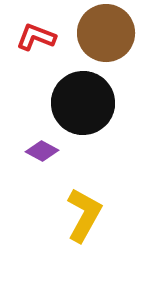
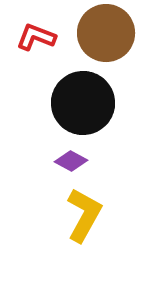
purple diamond: moved 29 px right, 10 px down
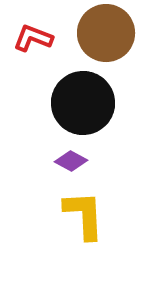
red L-shape: moved 3 px left, 1 px down
yellow L-shape: rotated 32 degrees counterclockwise
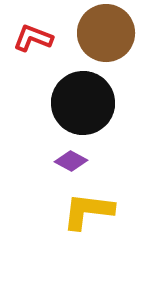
yellow L-shape: moved 4 px right, 4 px up; rotated 80 degrees counterclockwise
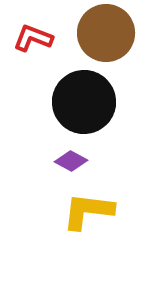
black circle: moved 1 px right, 1 px up
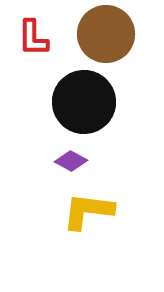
brown circle: moved 1 px down
red L-shape: rotated 111 degrees counterclockwise
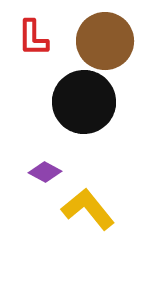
brown circle: moved 1 px left, 7 px down
purple diamond: moved 26 px left, 11 px down
yellow L-shape: moved 2 px up; rotated 44 degrees clockwise
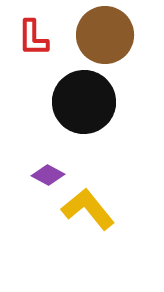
brown circle: moved 6 px up
purple diamond: moved 3 px right, 3 px down
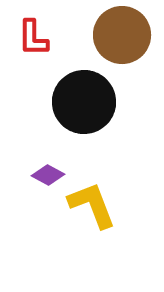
brown circle: moved 17 px right
yellow L-shape: moved 4 px right, 4 px up; rotated 18 degrees clockwise
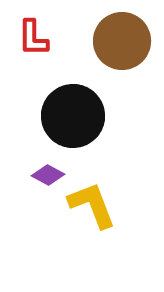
brown circle: moved 6 px down
black circle: moved 11 px left, 14 px down
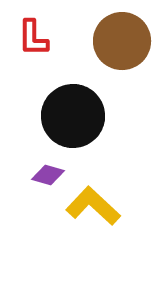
purple diamond: rotated 12 degrees counterclockwise
yellow L-shape: moved 1 px right, 1 px down; rotated 26 degrees counterclockwise
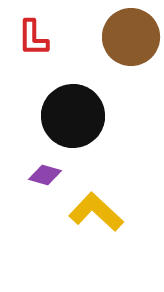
brown circle: moved 9 px right, 4 px up
purple diamond: moved 3 px left
yellow L-shape: moved 3 px right, 6 px down
